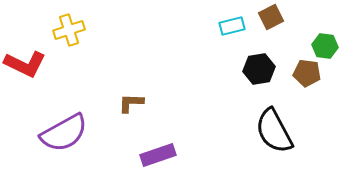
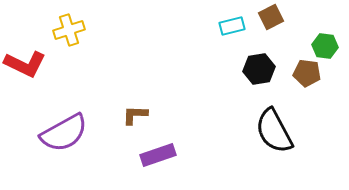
brown L-shape: moved 4 px right, 12 px down
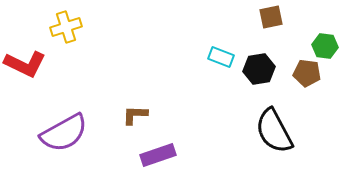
brown square: rotated 15 degrees clockwise
cyan rectangle: moved 11 px left, 31 px down; rotated 35 degrees clockwise
yellow cross: moved 3 px left, 3 px up
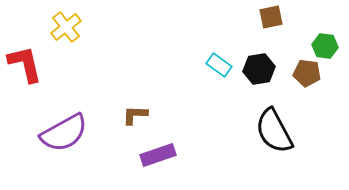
yellow cross: rotated 20 degrees counterclockwise
cyan rectangle: moved 2 px left, 8 px down; rotated 15 degrees clockwise
red L-shape: rotated 129 degrees counterclockwise
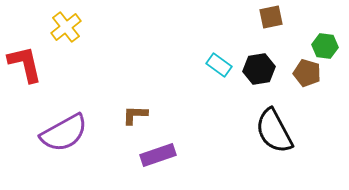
brown pentagon: rotated 8 degrees clockwise
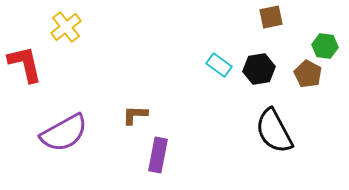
brown pentagon: moved 1 px right, 1 px down; rotated 12 degrees clockwise
purple rectangle: rotated 60 degrees counterclockwise
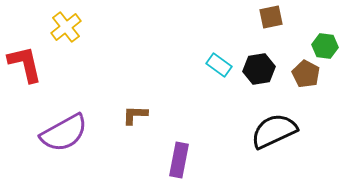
brown pentagon: moved 2 px left
black semicircle: rotated 93 degrees clockwise
purple rectangle: moved 21 px right, 5 px down
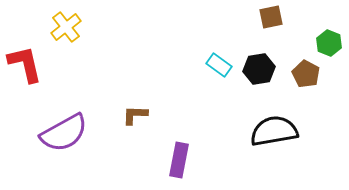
green hexagon: moved 4 px right, 3 px up; rotated 15 degrees clockwise
black semicircle: rotated 15 degrees clockwise
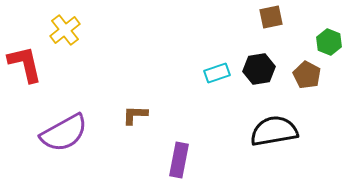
yellow cross: moved 1 px left, 3 px down
green hexagon: moved 1 px up
cyan rectangle: moved 2 px left, 8 px down; rotated 55 degrees counterclockwise
brown pentagon: moved 1 px right, 1 px down
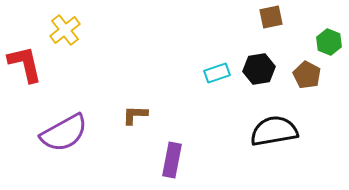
purple rectangle: moved 7 px left
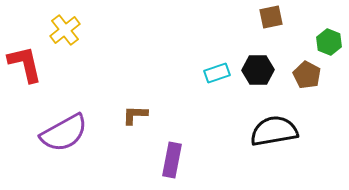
black hexagon: moved 1 px left, 1 px down; rotated 8 degrees clockwise
